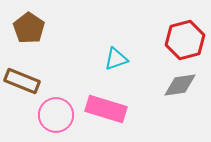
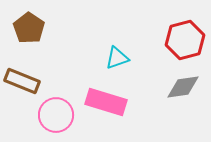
cyan triangle: moved 1 px right, 1 px up
gray diamond: moved 3 px right, 2 px down
pink rectangle: moved 7 px up
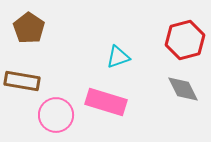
cyan triangle: moved 1 px right, 1 px up
brown rectangle: rotated 12 degrees counterclockwise
gray diamond: moved 2 px down; rotated 72 degrees clockwise
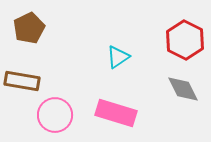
brown pentagon: rotated 12 degrees clockwise
red hexagon: rotated 18 degrees counterclockwise
cyan triangle: rotated 15 degrees counterclockwise
pink rectangle: moved 10 px right, 11 px down
pink circle: moved 1 px left
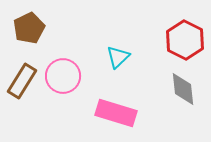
cyan triangle: rotated 10 degrees counterclockwise
brown rectangle: rotated 68 degrees counterclockwise
gray diamond: rotated 20 degrees clockwise
pink circle: moved 8 px right, 39 px up
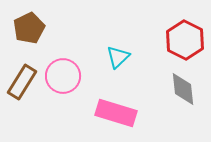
brown rectangle: moved 1 px down
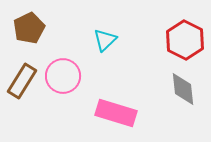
cyan triangle: moved 13 px left, 17 px up
brown rectangle: moved 1 px up
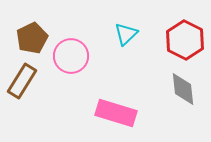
brown pentagon: moved 3 px right, 10 px down
cyan triangle: moved 21 px right, 6 px up
pink circle: moved 8 px right, 20 px up
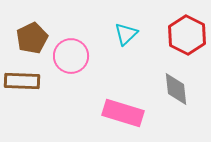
red hexagon: moved 2 px right, 5 px up
brown rectangle: rotated 60 degrees clockwise
gray diamond: moved 7 px left
pink rectangle: moved 7 px right
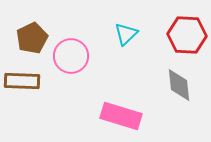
red hexagon: rotated 24 degrees counterclockwise
gray diamond: moved 3 px right, 4 px up
pink rectangle: moved 2 px left, 3 px down
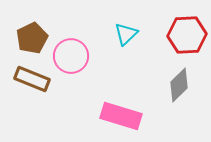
red hexagon: rotated 6 degrees counterclockwise
brown rectangle: moved 10 px right, 2 px up; rotated 20 degrees clockwise
gray diamond: rotated 52 degrees clockwise
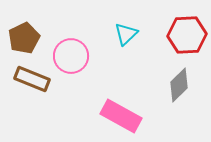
brown pentagon: moved 8 px left
pink rectangle: rotated 12 degrees clockwise
